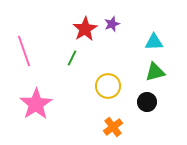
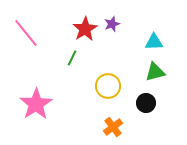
pink line: moved 2 px right, 18 px up; rotated 20 degrees counterclockwise
black circle: moved 1 px left, 1 px down
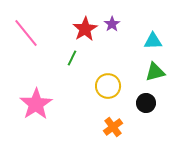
purple star: rotated 14 degrees counterclockwise
cyan triangle: moved 1 px left, 1 px up
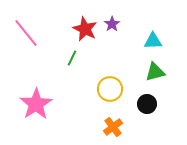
red star: rotated 15 degrees counterclockwise
yellow circle: moved 2 px right, 3 px down
black circle: moved 1 px right, 1 px down
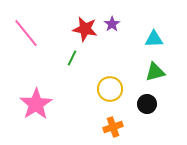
red star: rotated 15 degrees counterclockwise
cyan triangle: moved 1 px right, 2 px up
orange cross: rotated 18 degrees clockwise
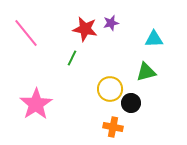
purple star: moved 1 px left, 1 px up; rotated 21 degrees clockwise
green triangle: moved 9 px left
black circle: moved 16 px left, 1 px up
orange cross: rotated 30 degrees clockwise
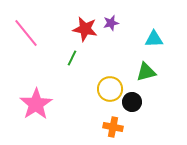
black circle: moved 1 px right, 1 px up
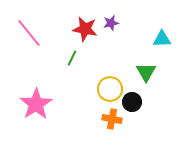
pink line: moved 3 px right
cyan triangle: moved 8 px right
green triangle: rotated 45 degrees counterclockwise
orange cross: moved 1 px left, 8 px up
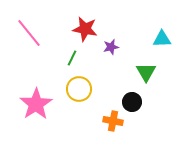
purple star: moved 24 px down
yellow circle: moved 31 px left
orange cross: moved 1 px right, 2 px down
